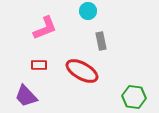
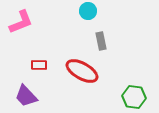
pink L-shape: moved 24 px left, 6 px up
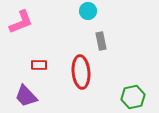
red ellipse: moved 1 px left, 1 px down; rotated 56 degrees clockwise
green hexagon: moved 1 px left; rotated 20 degrees counterclockwise
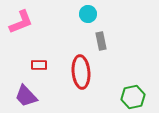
cyan circle: moved 3 px down
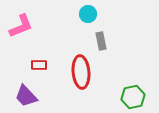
pink L-shape: moved 4 px down
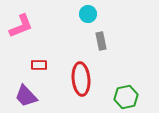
red ellipse: moved 7 px down
green hexagon: moved 7 px left
